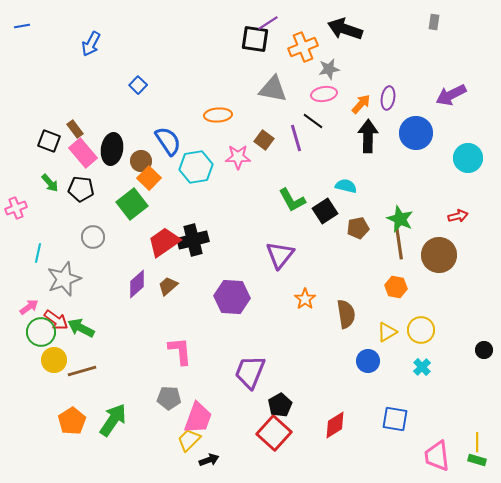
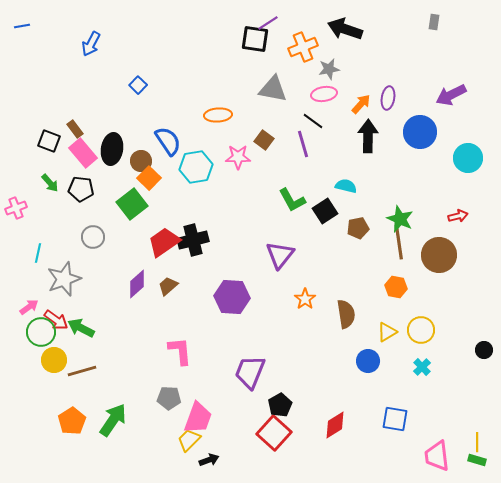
blue circle at (416, 133): moved 4 px right, 1 px up
purple line at (296, 138): moved 7 px right, 6 px down
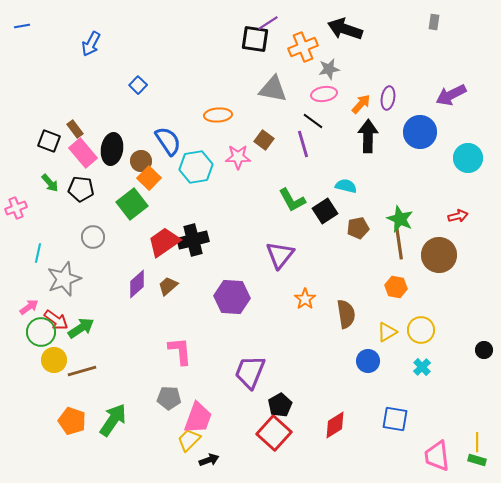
green arrow at (81, 328): rotated 120 degrees clockwise
orange pentagon at (72, 421): rotated 20 degrees counterclockwise
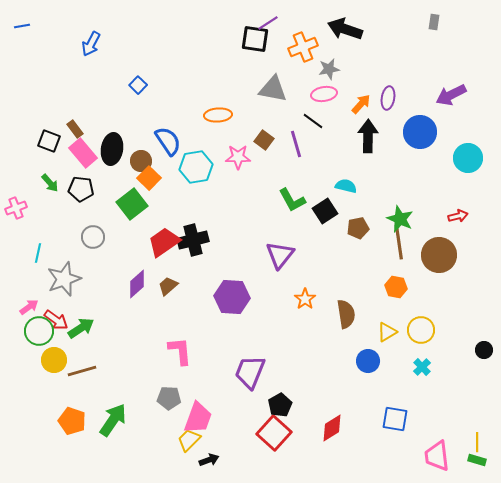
purple line at (303, 144): moved 7 px left
green circle at (41, 332): moved 2 px left, 1 px up
red diamond at (335, 425): moved 3 px left, 3 px down
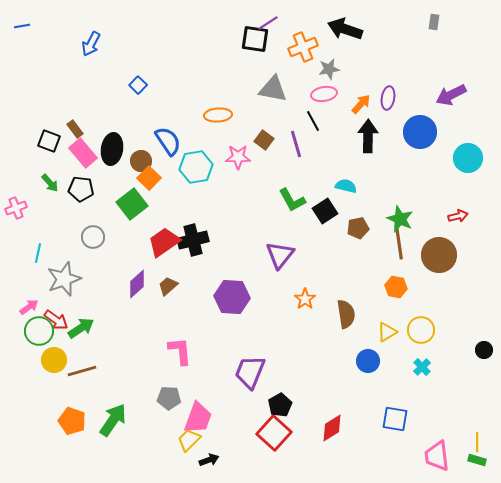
black line at (313, 121): rotated 25 degrees clockwise
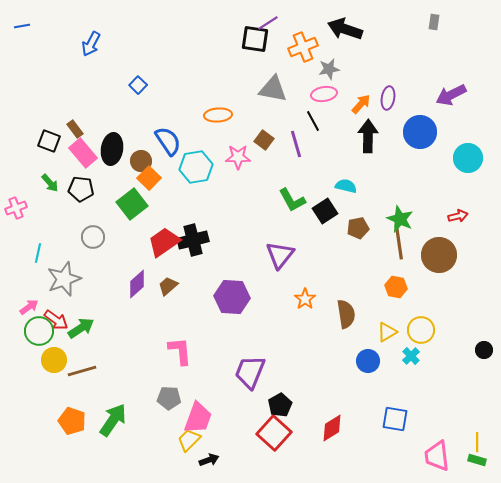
cyan cross at (422, 367): moved 11 px left, 11 px up
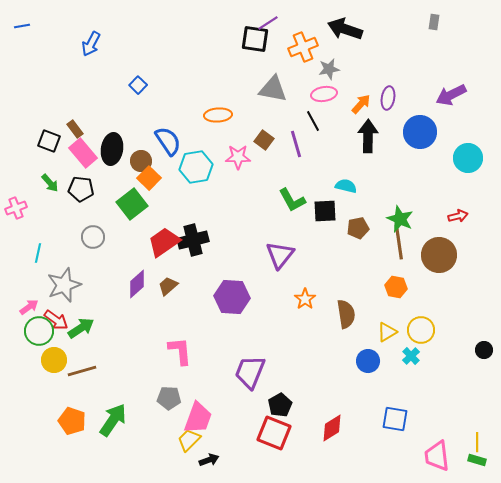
black square at (325, 211): rotated 30 degrees clockwise
gray star at (64, 279): moved 6 px down
red square at (274, 433): rotated 20 degrees counterclockwise
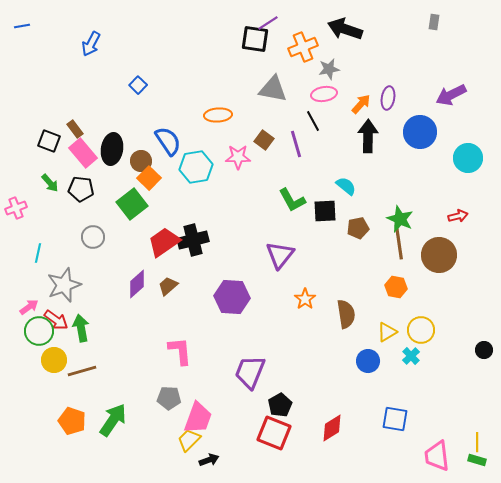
cyan semicircle at (346, 186): rotated 25 degrees clockwise
green arrow at (81, 328): rotated 68 degrees counterclockwise
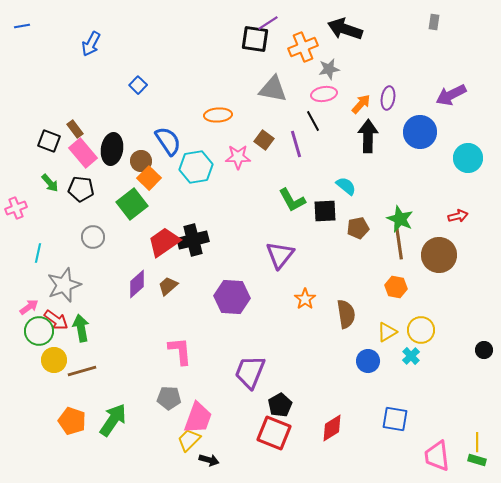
black arrow at (209, 460): rotated 36 degrees clockwise
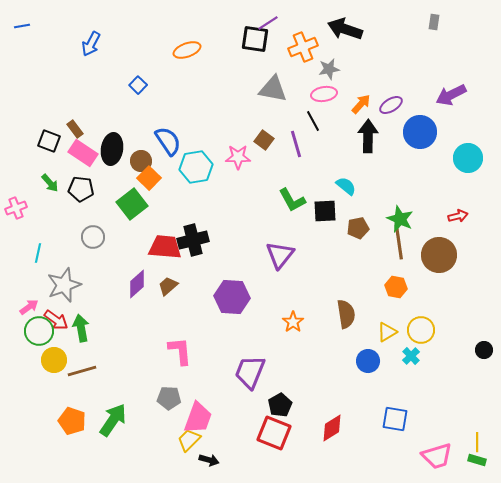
purple ellipse at (388, 98): moved 3 px right, 7 px down; rotated 50 degrees clockwise
orange ellipse at (218, 115): moved 31 px left, 65 px up; rotated 16 degrees counterclockwise
pink rectangle at (83, 153): rotated 16 degrees counterclockwise
red trapezoid at (164, 242): moved 1 px right, 5 px down; rotated 40 degrees clockwise
orange star at (305, 299): moved 12 px left, 23 px down
pink trapezoid at (437, 456): rotated 100 degrees counterclockwise
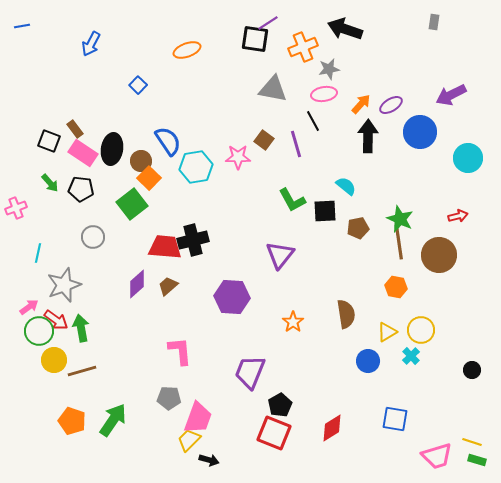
black circle at (484, 350): moved 12 px left, 20 px down
yellow line at (477, 442): moved 5 px left; rotated 72 degrees counterclockwise
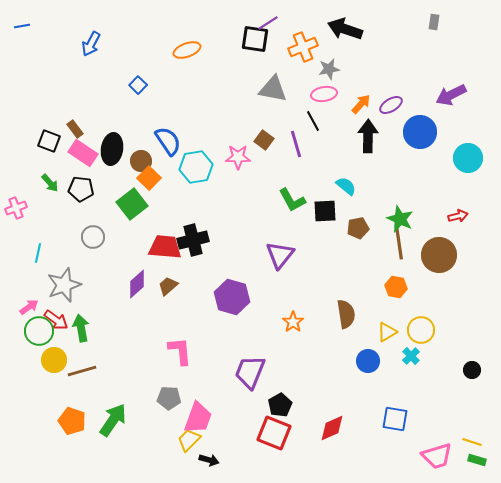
purple hexagon at (232, 297): rotated 12 degrees clockwise
red diamond at (332, 428): rotated 8 degrees clockwise
